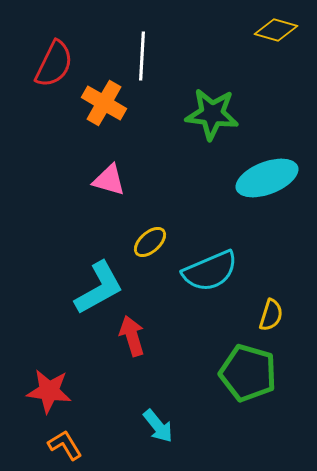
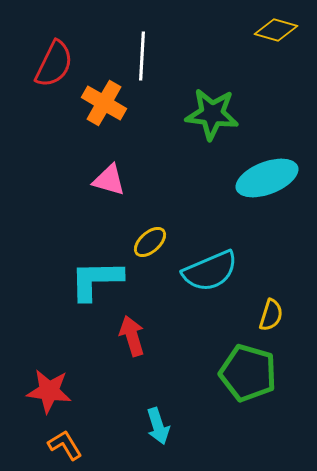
cyan L-shape: moved 3 px left, 8 px up; rotated 152 degrees counterclockwise
cyan arrow: rotated 21 degrees clockwise
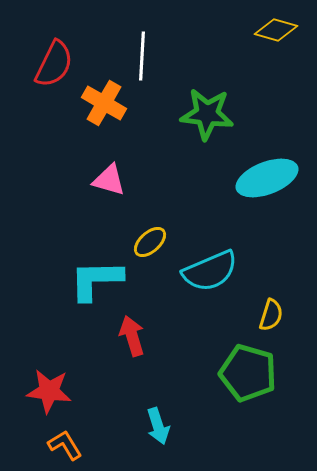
green star: moved 5 px left
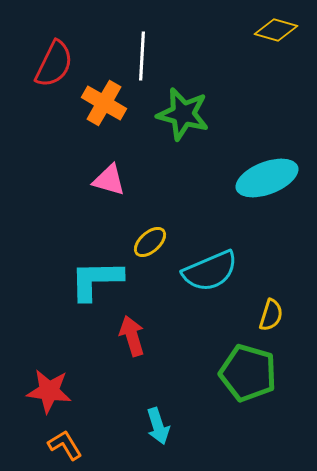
green star: moved 24 px left; rotated 8 degrees clockwise
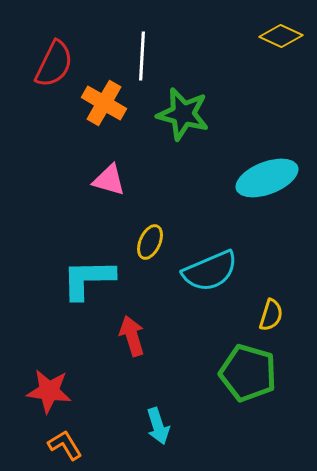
yellow diamond: moved 5 px right, 6 px down; rotated 9 degrees clockwise
yellow ellipse: rotated 24 degrees counterclockwise
cyan L-shape: moved 8 px left, 1 px up
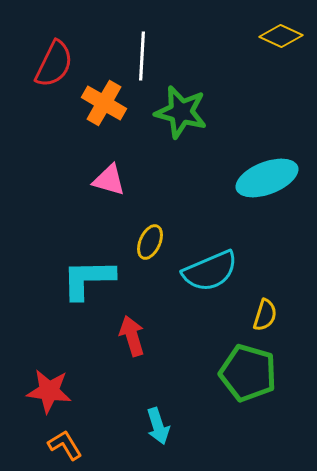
green star: moved 2 px left, 2 px up
yellow semicircle: moved 6 px left
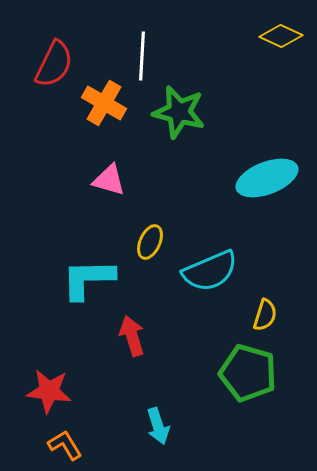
green star: moved 2 px left
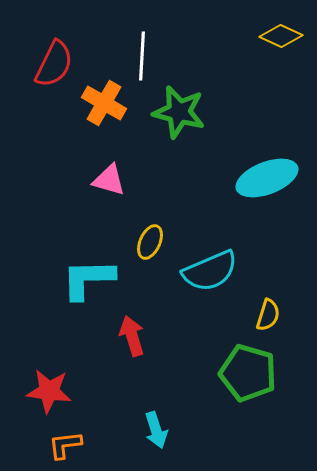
yellow semicircle: moved 3 px right
cyan arrow: moved 2 px left, 4 px down
orange L-shape: rotated 66 degrees counterclockwise
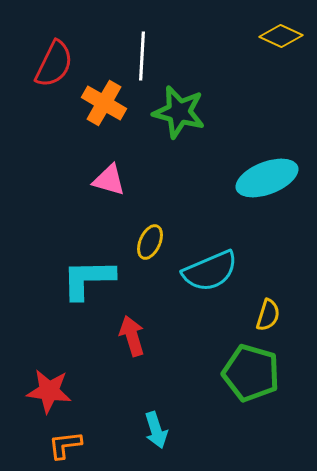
green pentagon: moved 3 px right
